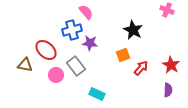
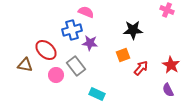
pink semicircle: rotated 28 degrees counterclockwise
black star: rotated 30 degrees counterclockwise
purple semicircle: rotated 152 degrees clockwise
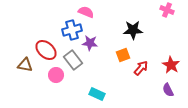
gray rectangle: moved 3 px left, 6 px up
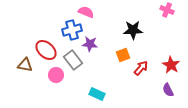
purple star: moved 1 px down
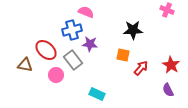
orange square: rotated 32 degrees clockwise
